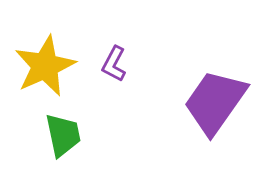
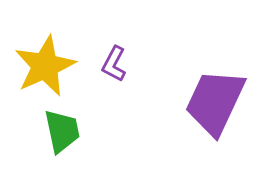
purple trapezoid: rotated 10 degrees counterclockwise
green trapezoid: moved 1 px left, 4 px up
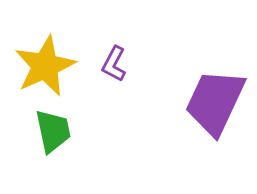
green trapezoid: moved 9 px left
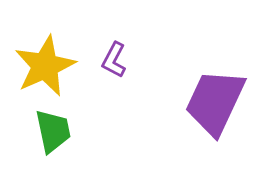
purple L-shape: moved 4 px up
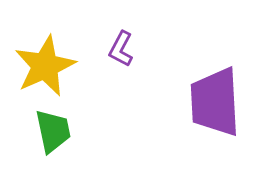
purple L-shape: moved 7 px right, 11 px up
purple trapezoid: rotated 28 degrees counterclockwise
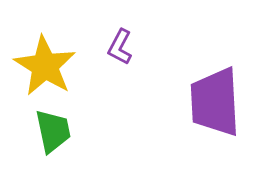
purple L-shape: moved 1 px left, 2 px up
yellow star: rotated 16 degrees counterclockwise
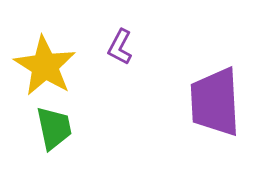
green trapezoid: moved 1 px right, 3 px up
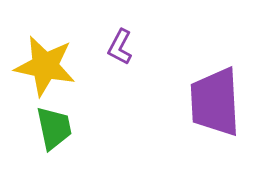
yellow star: rotated 20 degrees counterclockwise
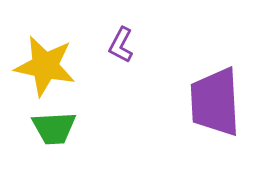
purple L-shape: moved 1 px right, 2 px up
green trapezoid: rotated 99 degrees clockwise
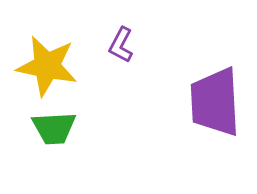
yellow star: moved 2 px right
